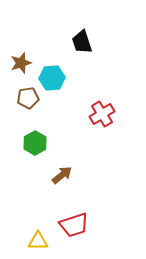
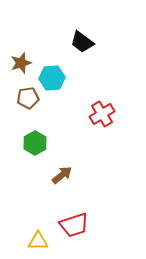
black trapezoid: rotated 35 degrees counterclockwise
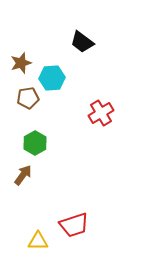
red cross: moved 1 px left, 1 px up
brown arrow: moved 39 px left; rotated 15 degrees counterclockwise
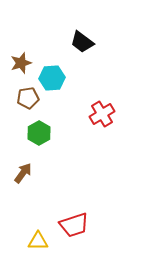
red cross: moved 1 px right, 1 px down
green hexagon: moved 4 px right, 10 px up
brown arrow: moved 2 px up
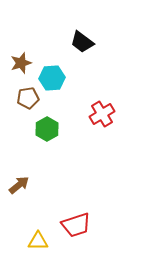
green hexagon: moved 8 px right, 4 px up
brown arrow: moved 4 px left, 12 px down; rotated 15 degrees clockwise
red trapezoid: moved 2 px right
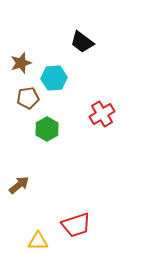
cyan hexagon: moved 2 px right
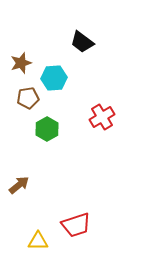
red cross: moved 3 px down
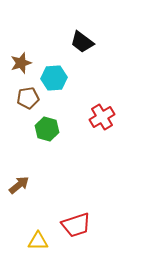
green hexagon: rotated 15 degrees counterclockwise
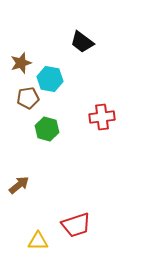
cyan hexagon: moved 4 px left, 1 px down; rotated 15 degrees clockwise
red cross: rotated 25 degrees clockwise
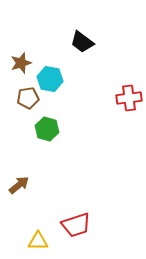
red cross: moved 27 px right, 19 px up
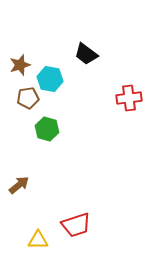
black trapezoid: moved 4 px right, 12 px down
brown star: moved 1 px left, 2 px down
yellow triangle: moved 1 px up
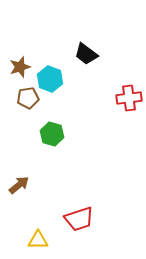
brown star: moved 2 px down
cyan hexagon: rotated 10 degrees clockwise
green hexagon: moved 5 px right, 5 px down
red trapezoid: moved 3 px right, 6 px up
